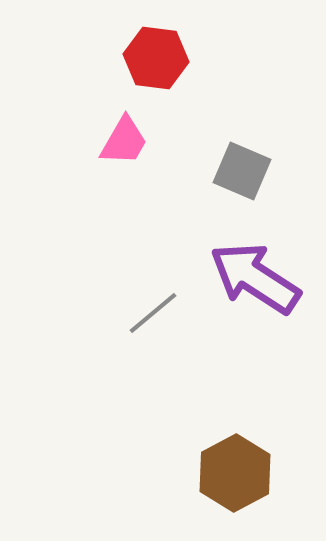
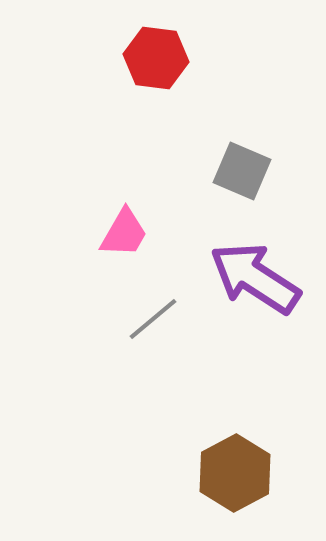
pink trapezoid: moved 92 px down
gray line: moved 6 px down
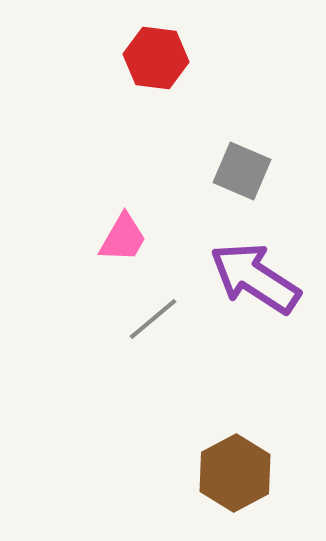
pink trapezoid: moved 1 px left, 5 px down
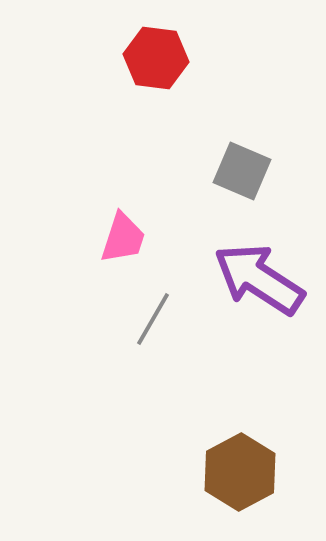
pink trapezoid: rotated 12 degrees counterclockwise
purple arrow: moved 4 px right, 1 px down
gray line: rotated 20 degrees counterclockwise
brown hexagon: moved 5 px right, 1 px up
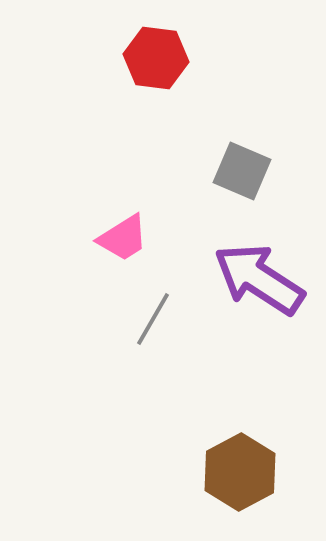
pink trapezoid: rotated 40 degrees clockwise
